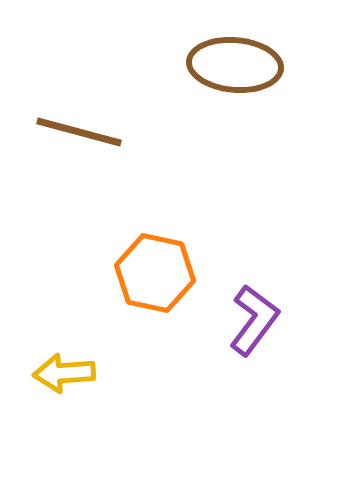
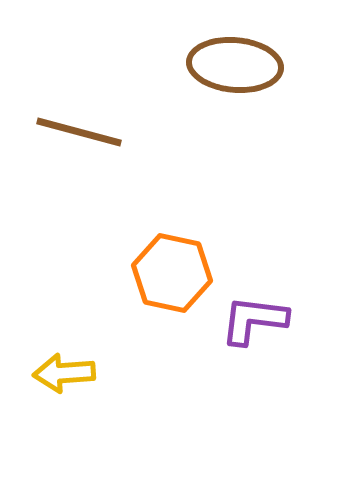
orange hexagon: moved 17 px right
purple L-shape: rotated 120 degrees counterclockwise
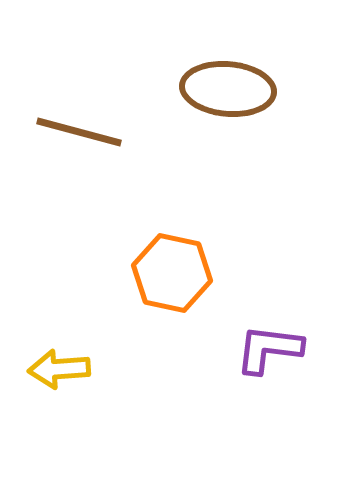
brown ellipse: moved 7 px left, 24 px down
purple L-shape: moved 15 px right, 29 px down
yellow arrow: moved 5 px left, 4 px up
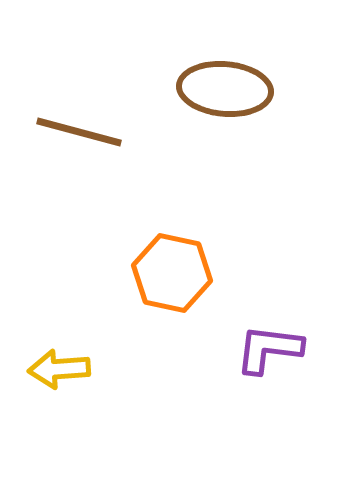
brown ellipse: moved 3 px left
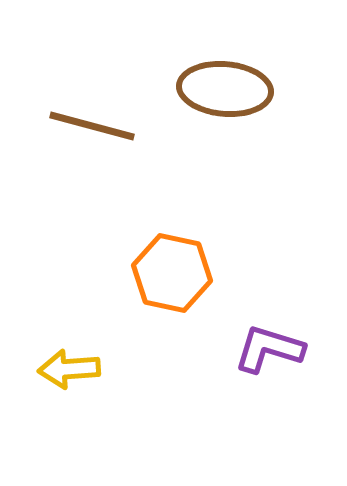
brown line: moved 13 px right, 6 px up
purple L-shape: rotated 10 degrees clockwise
yellow arrow: moved 10 px right
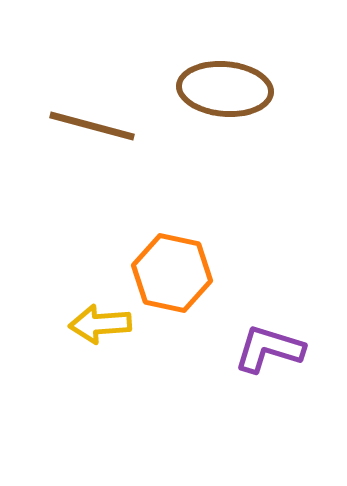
yellow arrow: moved 31 px right, 45 px up
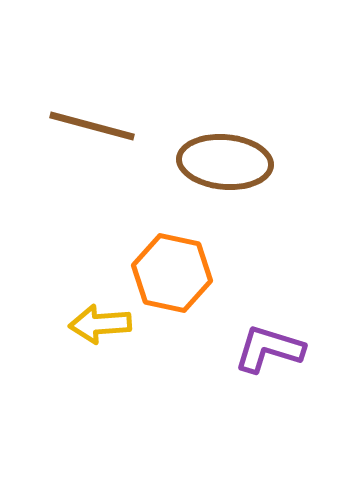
brown ellipse: moved 73 px down
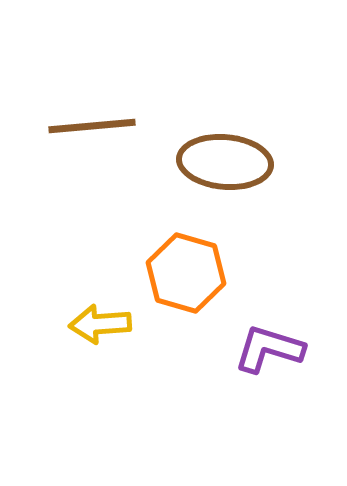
brown line: rotated 20 degrees counterclockwise
orange hexagon: moved 14 px right; rotated 4 degrees clockwise
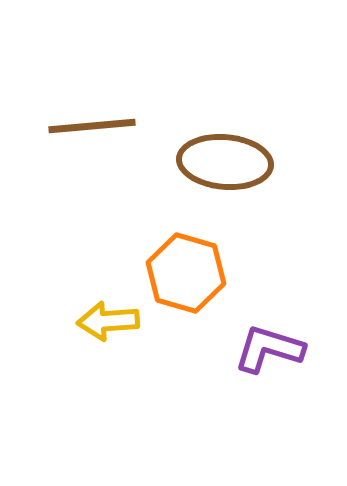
yellow arrow: moved 8 px right, 3 px up
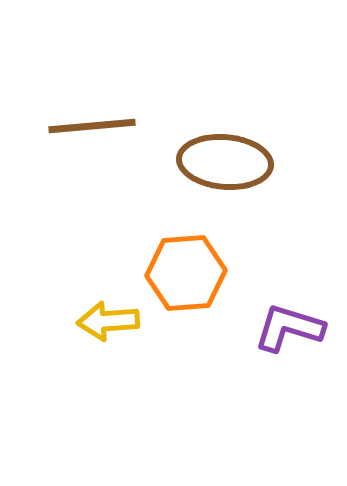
orange hexagon: rotated 20 degrees counterclockwise
purple L-shape: moved 20 px right, 21 px up
